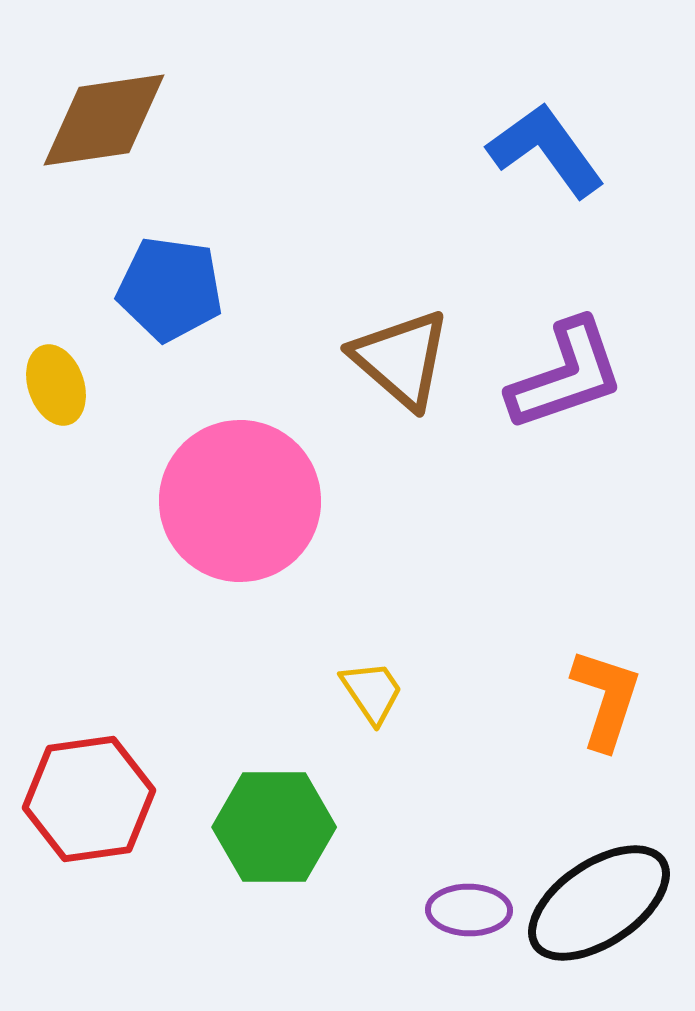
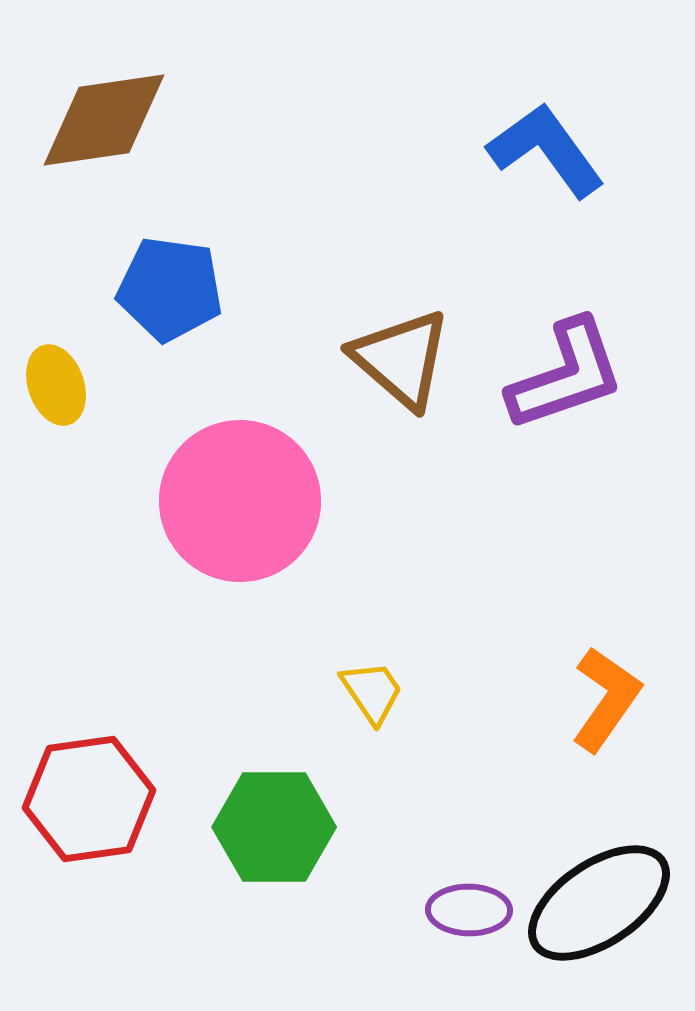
orange L-shape: rotated 17 degrees clockwise
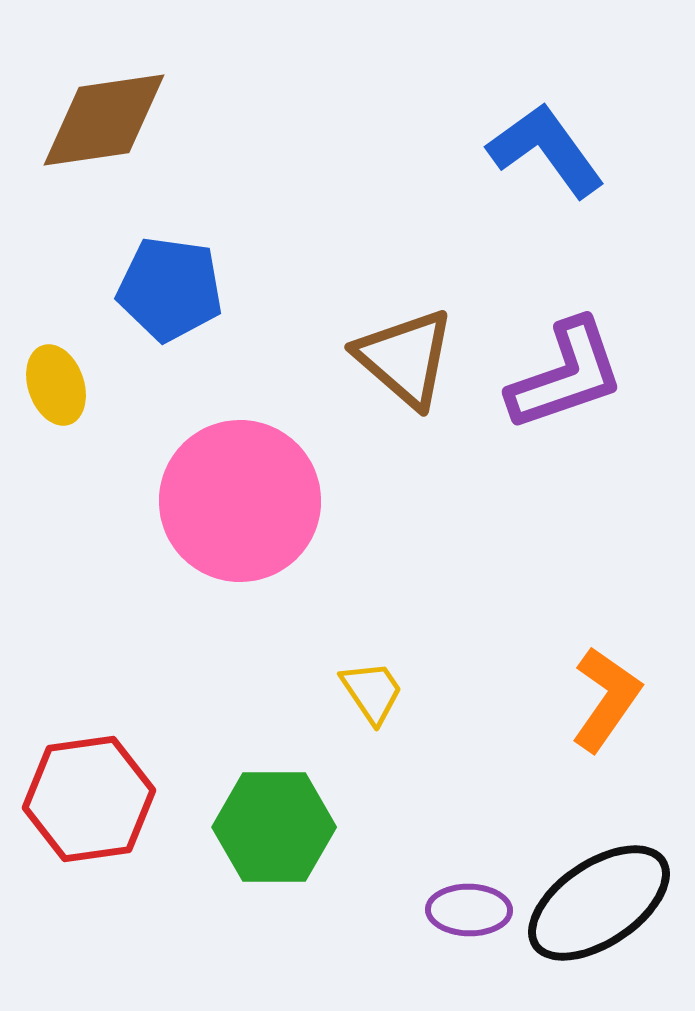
brown triangle: moved 4 px right, 1 px up
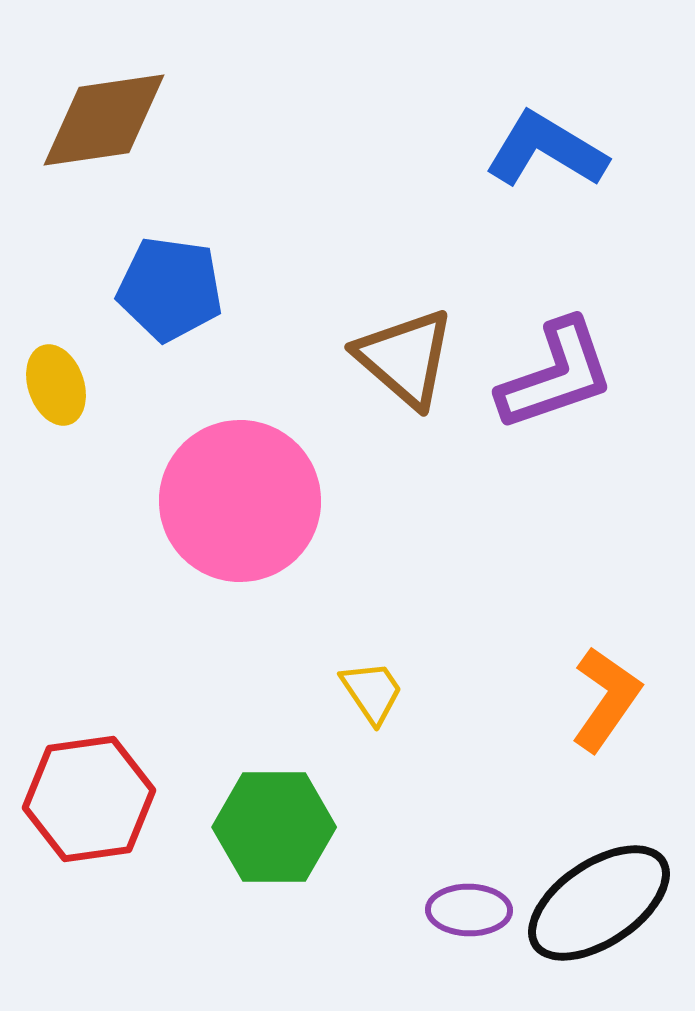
blue L-shape: rotated 23 degrees counterclockwise
purple L-shape: moved 10 px left
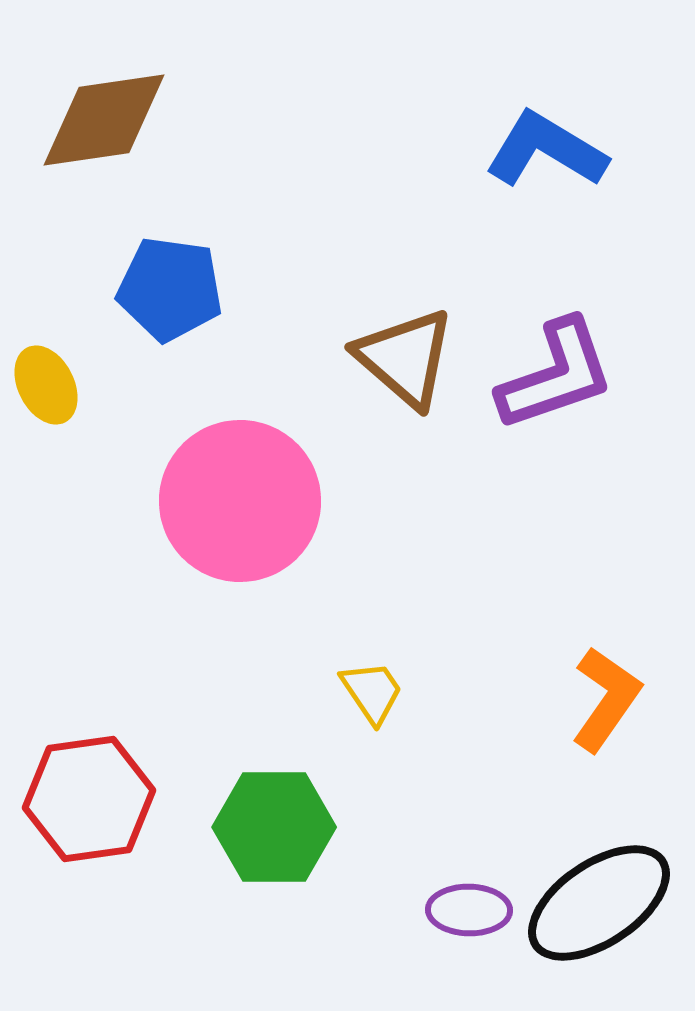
yellow ellipse: moved 10 px left; rotated 8 degrees counterclockwise
